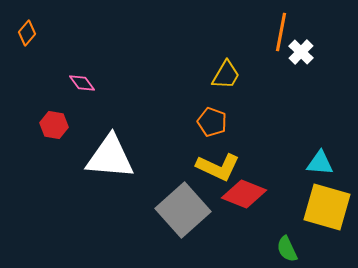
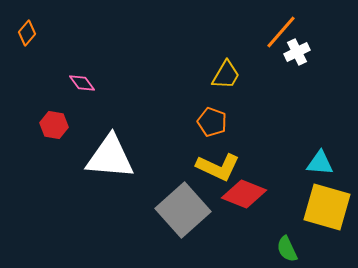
orange line: rotated 30 degrees clockwise
white cross: moved 4 px left; rotated 20 degrees clockwise
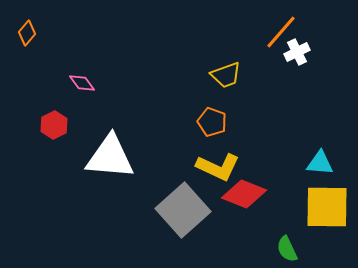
yellow trapezoid: rotated 40 degrees clockwise
red hexagon: rotated 24 degrees clockwise
yellow square: rotated 15 degrees counterclockwise
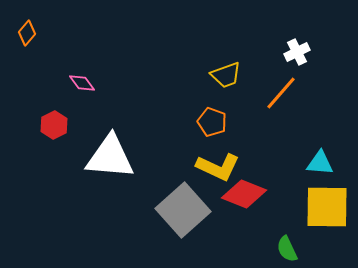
orange line: moved 61 px down
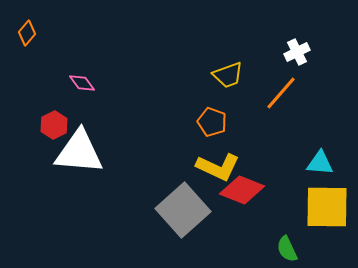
yellow trapezoid: moved 2 px right
white triangle: moved 31 px left, 5 px up
red diamond: moved 2 px left, 4 px up
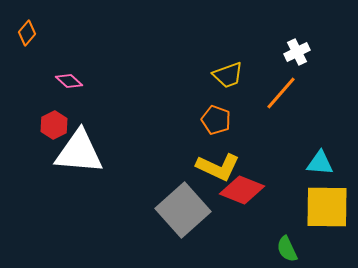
pink diamond: moved 13 px left, 2 px up; rotated 12 degrees counterclockwise
orange pentagon: moved 4 px right, 2 px up
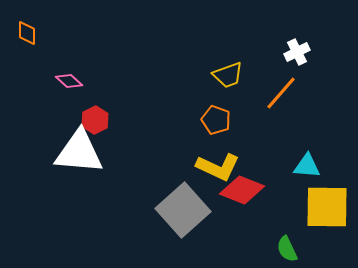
orange diamond: rotated 40 degrees counterclockwise
red hexagon: moved 41 px right, 5 px up
cyan triangle: moved 13 px left, 3 px down
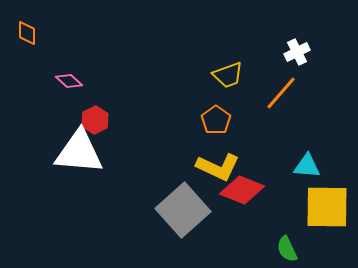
orange pentagon: rotated 16 degrees clockwise
